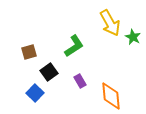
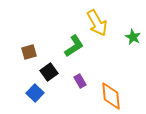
yellow arrow: moved 13 px left
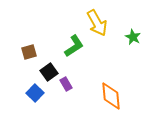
purple rectangle: moved 14 px left, 3 px down
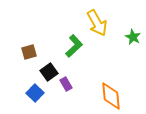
green L-shape: rotated 10 degrees counterclockwise
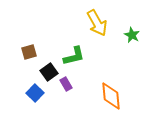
green star: moved 1 px left, 2 px up
green L-shape: moved 10 px down; rotated 30 degrees clockwise
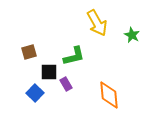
black square: rotated 36 degrees clockwise
orange diamond: moved 2 px left, 1 px up
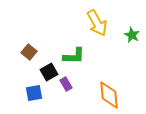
brown square: rotated 35 degrees counterclockwise
green L-shape: rotated 15 degrees clockwise
black square: rotated 30 degrees counterclockwise
blue square: moved 1 px left; rotated 36 degrees clockwise
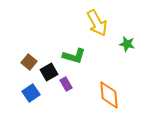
green star: moved 5 px left, 9 px down; rotated 14 degrees counterclockwise
brown square: moved 10 px down
green L-shape: rotated 15 degrees clockwise
blue square: moved 3 px left; rotated 24 degrees counterclockwise
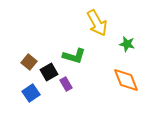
orange diamond: moved 17 px right, 15 px up; rotated 16 degrees counterclockwise
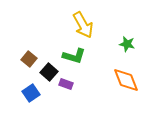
yellow arrow: moved 14 px left, 2 px down
brown square: moved 3 px up
black square: rotated 18 degrees counterclockwise
purple rectangle: rotated 40 degrees counterclockwise
